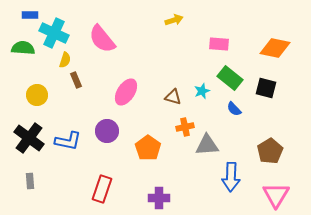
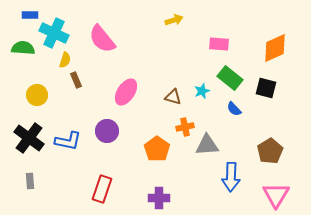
orange diamond: rotated 36 degrees counterclockwise
orange pentagon: moved 9 px right, 1 px down
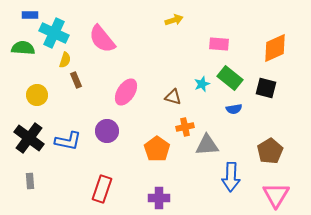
cyan star: moved 7 px up
blue semicircle: rotated 56 degrees counterclockwise
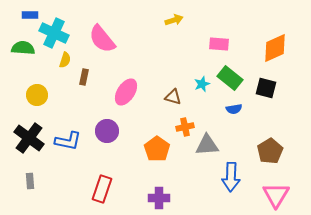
brown rectangle: moved 8 px right, 3 px up; rotated 35 degrees clockwise
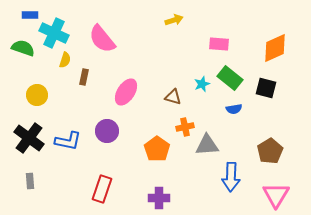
green semicircle: rotated 15 degrees clockwise
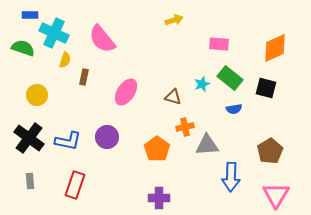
purple circle: moved 6 px down
red rectangle: moved 27 px left, 4 px up
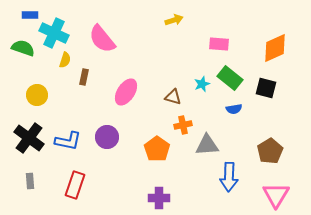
orange cross: moved 2 px left, 2 px up
blue arrow: moved 2 px left
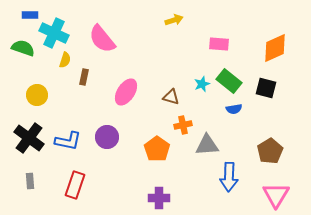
green rectangle: moved 1 px left, 3 px down
brown triangle: moved 2 px left
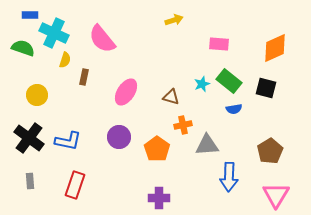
purple circle: moved 12 px right
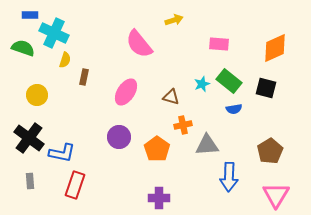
pink semicircle: moved 37 px right, 5 px down
blue L-shape: moved 6 px left, 12 px down
